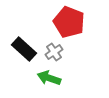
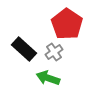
red pentagon: moved 2 px left, 2 px down; rotated 12 degrees clockwise
green arrow: moved 1 px left
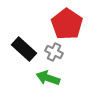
gray cross: rotated 30 degrees counterclockwise
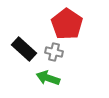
gray cross: rotated 12 degrees counterclockwise
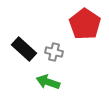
red pentagon: moved 18 px right
green arrow: moved 4 px down
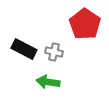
black rectangle: rotated 15 degrees counterclockwise
green arrow: rotated 10 degrees counterclockwise
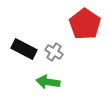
gray cross: rotated 18 degrees clockwise
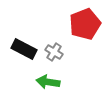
red pentagon: rotated 16 degrees clockwise
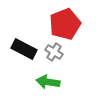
red pentagon: moved 20 px left
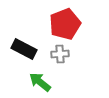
gray cross: moved 6 px right, 2 px down; rotated 36 degrees counterclockwise
green arrow: moved 8 px left; rotated 30 degrees clockwise
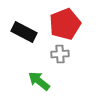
black rectangle: moved 17 px up
green arrow: moved 1 px left, 1 px up
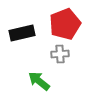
black rectangle: moved 2 px left, 1 px down; rotated 40 degrees counterclockwise
